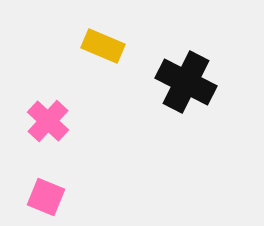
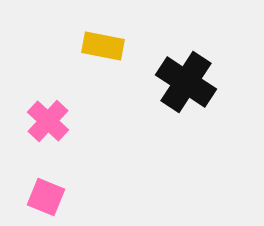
yellow rectangle: rotated 12 degrees counterclockwise
black cross: rotated 6 degrees clockwise
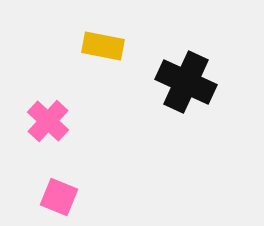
black cross: rotated 8 degrees counterclockwise
pink square: moved 13 px right
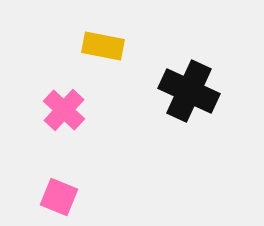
black cross: moved 3 px right, 9 px down
pink cross: moved 16 px right, 11 px up
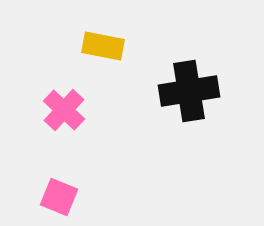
black cross: rotated 34 degrees counterclockwise
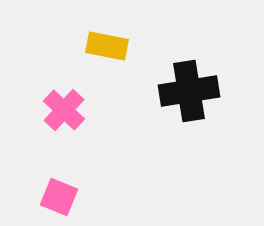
yellow rectangle: moved 4 px right
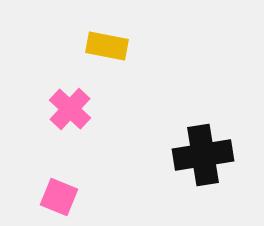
black cross: moved 14 px right, 64 px down
pink cross: moved 6 px right, 1 px up
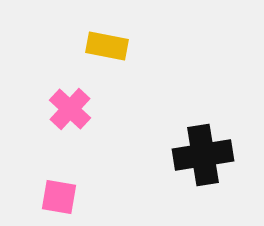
pink square: rotated 12 degrees counterclockwise
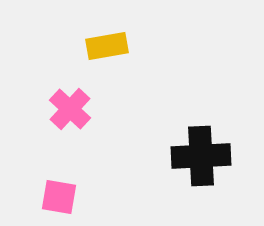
yellow rectangle: rotated 21 degrees counterclockwise
black cross: moved 2 px left, 1 px down; rotated 6 degrees clockwise
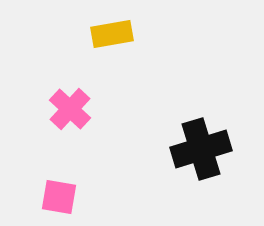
yellow rectangle: moved 5 px right, 12 px up
black cross: moved 7 px up; rotated 14 degrees counterclockwise
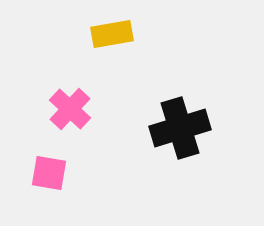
black cross: moved 21 px left, 21 px up
pink square: moved 10 px left, 24 px up
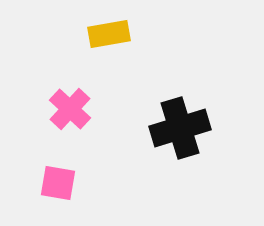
yellow rectangle: moved 3 px left
pink square: moved 9 px right, 10 px down
